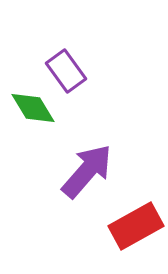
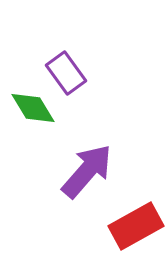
purple rectangle: moved 2 px down
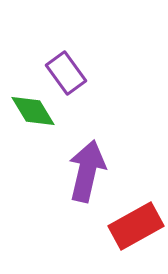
green diamond: moved 3 px down
purple arrow: rotated 28 degrees counterclockwise
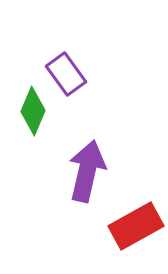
purple rectangle: moved 1 px down
green diamond: rotated 54 degrees clockwise
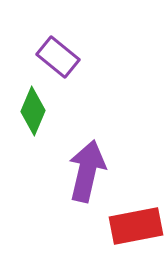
purple rectangle: moved 8 px left, 17 px up; rotated 15 degrees counterclockwise
red rectangle: rotated 18 degrees clockwise
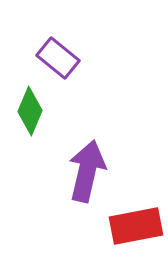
purple rectangle: moved 1 px down
green diamond: moved 3 px left
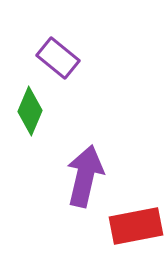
purple arrow: moved 2 px left, 5 px down
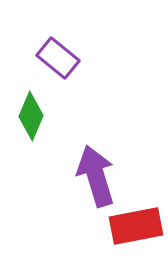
green diamond: moved 1 px right, 5 px down
purple arrow: moved 11 px right; rotated 30 degrees counterclockwise
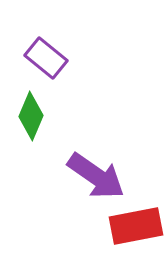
purple rectangle: moved 12 px left
purple arrow: rotated 142 degrees clockwise
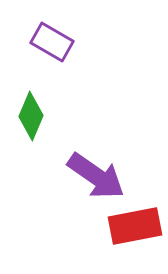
purple rectangle: moved 6 px right, 16 px up; rotated 9 degrees counterclockwise
red rectangle: moved 1 px left
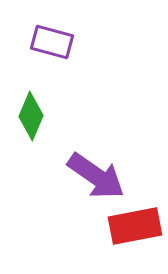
purple rectangle: rotated 15 degrees counterclockwise
